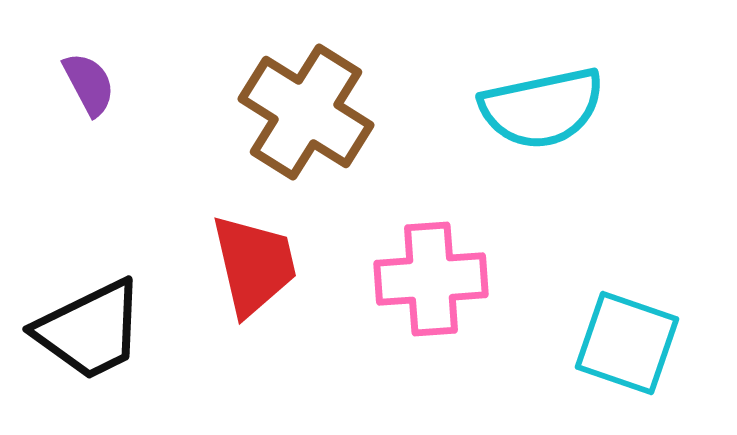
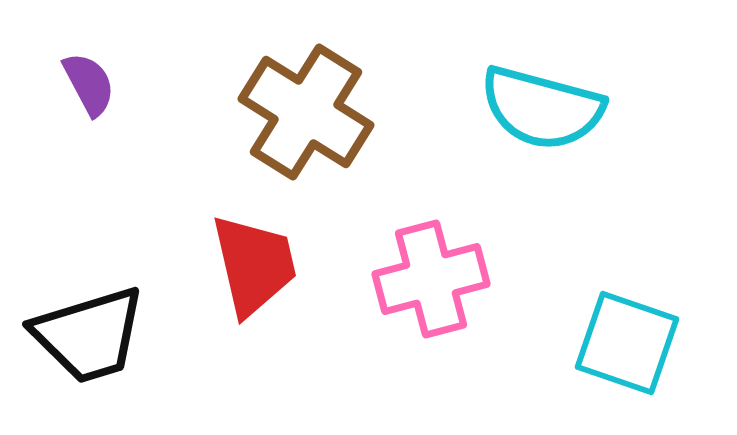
cyan semicircle: rotated 27 degrees clockwise
pink cross: rotated 11 degrees counterclockwise
black trapezoid: moved 1 px left, 5 px down; rotated 9 degrees clockwise
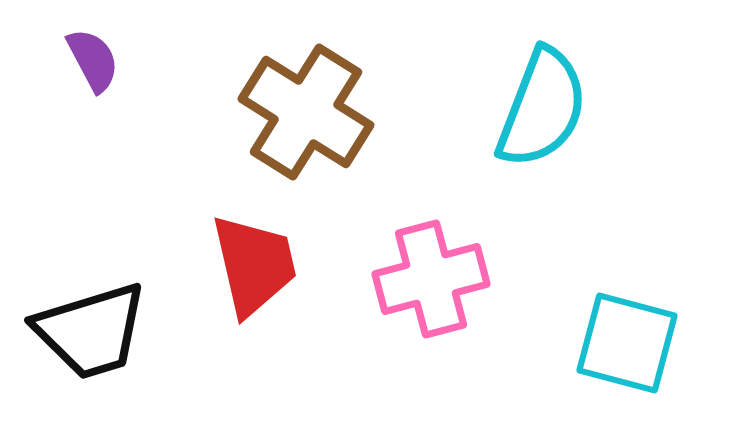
purple semicircle: moved 4 px right, 24 px up
cyan semicircle: rotated 84 degrees counterclockwise
black trapezoid: moved 2 px right, 4 px up
cyan square: rotated 4 degrees counterclockwise
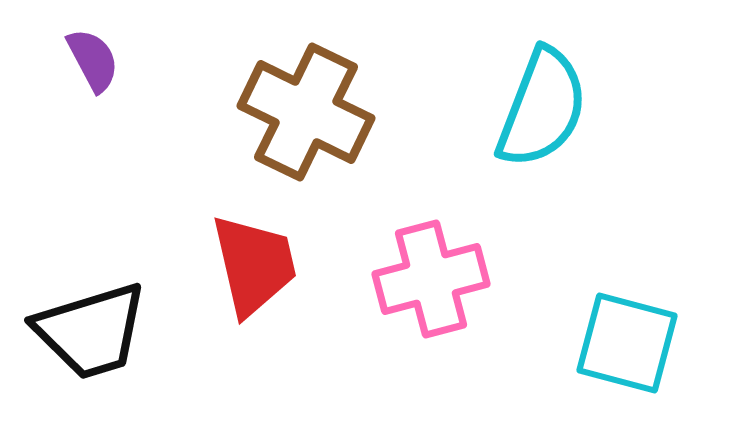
brown cross: rotated 6 degrees counterclockwise
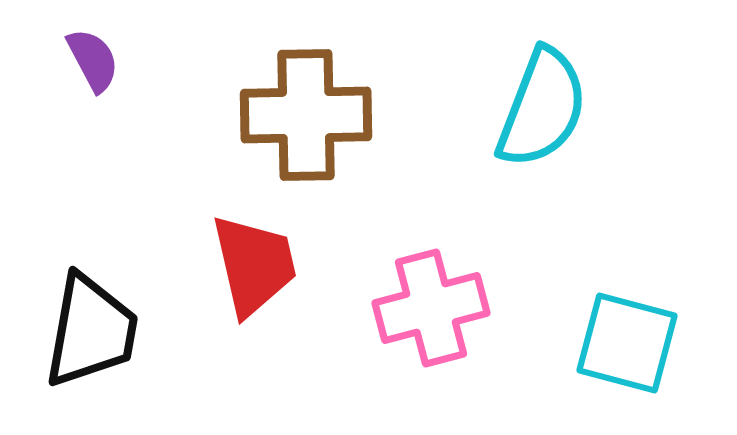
brown cross: moved 3 px down; rotated 27 degrees counterclockwise
pink cross: moved 29 px down
black trapezoid: rotated 63 degrees counterclockwise
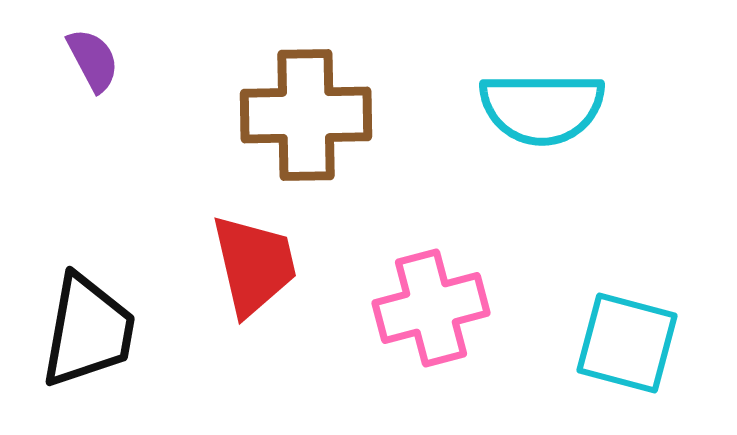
cyan semicircle: rotated 69 degrees clockwise
black trapezoid: moved 3 px left
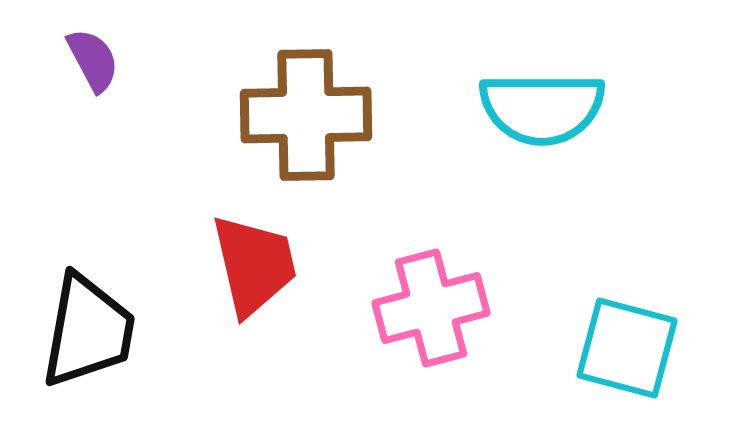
cyan square: moved 5 px down
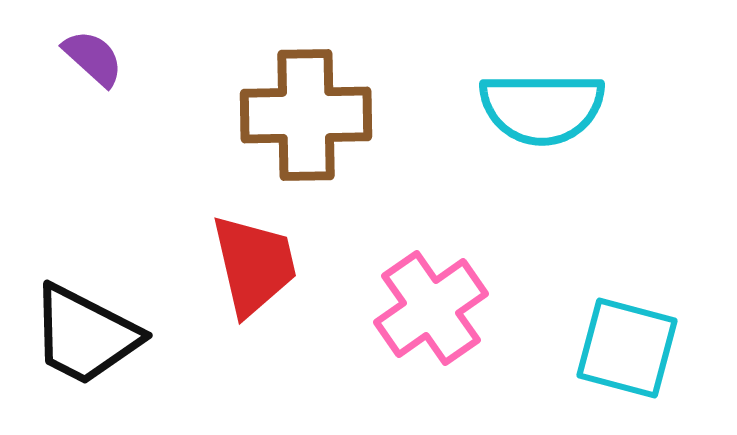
purple semicircle: moved 2 px up; rotated 20 degrees counterclockwise
pink cross: rotated 20 degrees counterclockwise
black trapezoid: moved 3 px left, 4 px down; rotated 107 degrees clockwise
